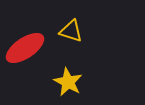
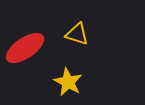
yellow triangle: moved 6 px right, 3 px down
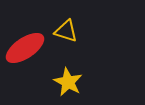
yellow triangle: moved 11 px left, 3 px up
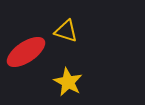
red ellipse: moved 1 px right, 4 px down
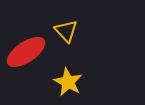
yellow triangle: rotated 30 degrees clockwise
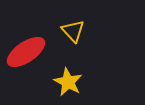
yellow triangle: moved 7 px right
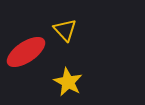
yellow triangle: moved 8 px left, 1 px up
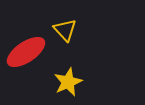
yellow star: rotated 20 degrees clockwise
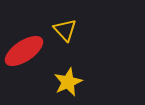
red ellipse: moved 2 px left, 1 px up
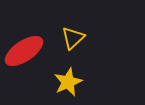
yellow triangle: moved 8 px right, 8 px down; rotated 30 degrees clockwise
